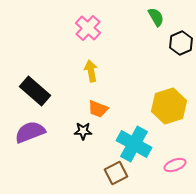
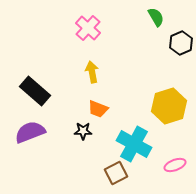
yellow arrow: moved 1 px right, 1 px down
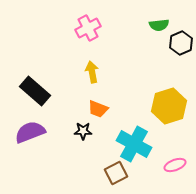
green semicircle: moved 3 px right, 8 px down; rotated 114 degrees clockwise
pink cross: rotated 20 degrees clockwise
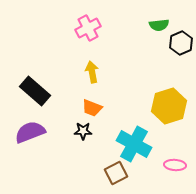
orange trapezoid: moved 6 px left, 1 px up
pink ellipse: rotated 25 degrees clockwise
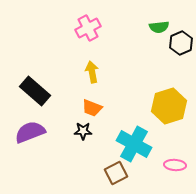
green semicircle: moved 2 px down
